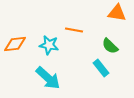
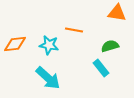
green semicircle: rotated 120 degrees clockwise
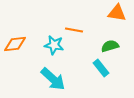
cyan star: moved 5 px right
cyan arrow: moved 5 px right, 1 px down
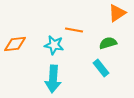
orange triangle: rotated 42 degrees counterclockwise
green semicircle: moved 2 px left, 3 px up
cyan arrow: rotated 52 degrees clockwise
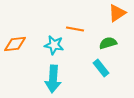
orange line: moved 1 px right, 1 px up
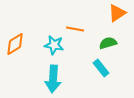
orange diamond: rotated 25 degrees counterclockwise
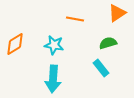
orange line: moved 10 px up
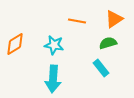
orange triangle: moved 3 px left, 6 px down
orange line: moved 2 px right, 2 px down
